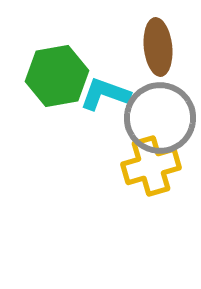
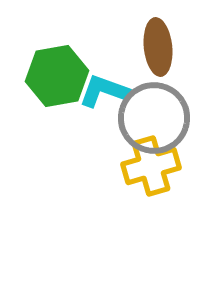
cyan L-shape: moved 1 px left, 3 px up
gray circle: moved 6 px left
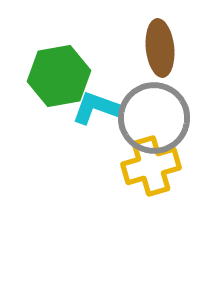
brown ellipse: moved 2 px right, 1 px down
green hexagon: moved 2 px right
cyan L-shape: moved 7 px left, 17 px down
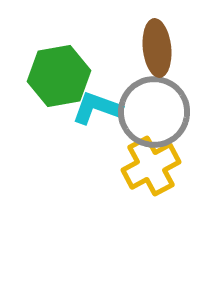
brown ellipse: moved 3 px left
gray circle: moved 6 px up
yellow cross: rotated 12 degrees counterclockwise
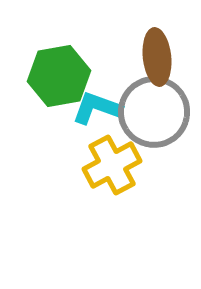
brown ellipse: moved 9 px down
yellow cross: moved 39 px left, 1 px up
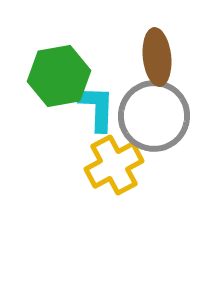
cyan L-shape: rotated 72 degrees clockwise
gray circle: moved 4 px down
yellow cross: moved 2 px right
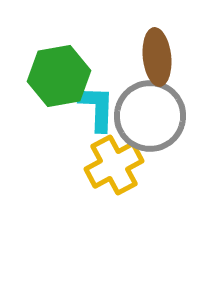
gray circle: moved 4 px left
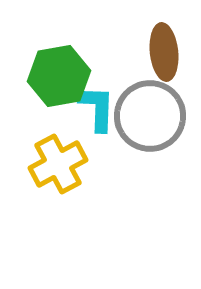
brown ellipse: moved 7 px right, 5 px up
yellow cross: moved 56 px left, 1 px up
